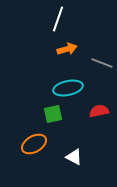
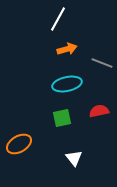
white line: rotated 10 degrees clockwise
cyan ellipse: moved 1 px left, 4 px up
green square: moved 9 px right, 4 px down
orange ellipse: moved 15 px left
white triangle: moved 1 px down; rotated 24 degrees clockwise
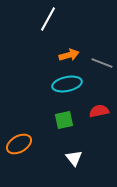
white line: moved 10 px left
orange arrow: moved 2 px right, 6 px down
green square: moved 2 px right, 2 px down
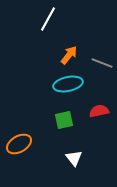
orange arrow: rotated 36 degrees counterclockwise
cyan ellipse: moved 1 px right
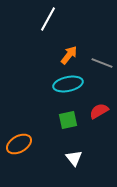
red semicircle: rotated 18 degrees counterclockwise
green square: moved 4 px right
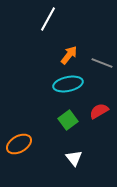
green square: rotated 24 degrees counterclockwise
